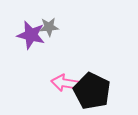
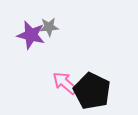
pink arrow: rotated 32 degrees clockwise
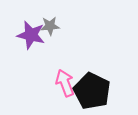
gray star: moved 1 px right, 1 px up
pink arrow: rotated 28 degrees clockwise
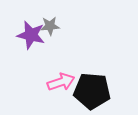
pink arrow: moved 4 px left, 1 px up; rotated 92 degrees clockwise
black pentagon: rotated 21 degrees counterclockwise
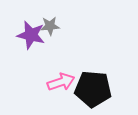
black pentagon: moved 1 px right, 2 px up
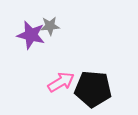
pink arrow: rotated 12 degrees counterclockwise
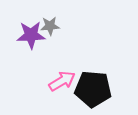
purple star: rotated 16 degrees counterclockwise
pink arrow: moved 1 px right, 1 px up
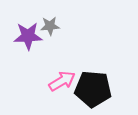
purple star: moved 3 px left, 1 px down
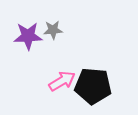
gray star: moved 3 px right, 4 px down
black pentagon: moved 3 px up
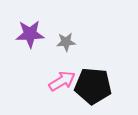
gray star: moved 13 px right, 12 px down
purple star: moved 2 px right, 2 px up
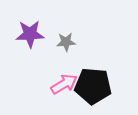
pink arrow: moved 2 px right, 3 px down
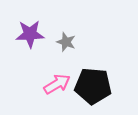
gray star: rotated 24 degrees clockwise
pink arrow: moved 7 px left
